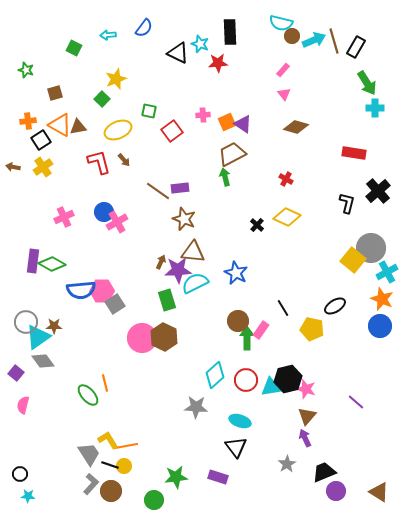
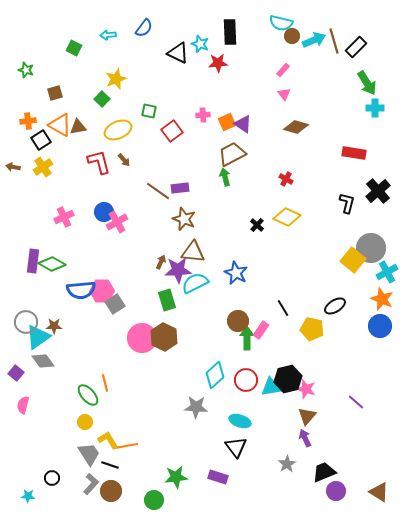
black rectangle at (356, 47): rotated 15 degrees clockwise
yellow circle at (124, 466): moved 39 px left, 44 px up
black circle at (20, 474): moved 32 px right, 4 px down
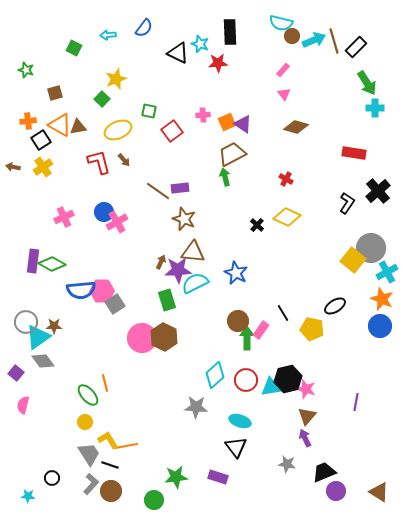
black L-shape at (347, 203): rotated 20 degrees clockwise
black line at (283, 308): moved 5 px down
purple line at (356, 402): rotated 60 degrees clockwise
gray star at (287, 464): rotated 30 degrees counterclockwise
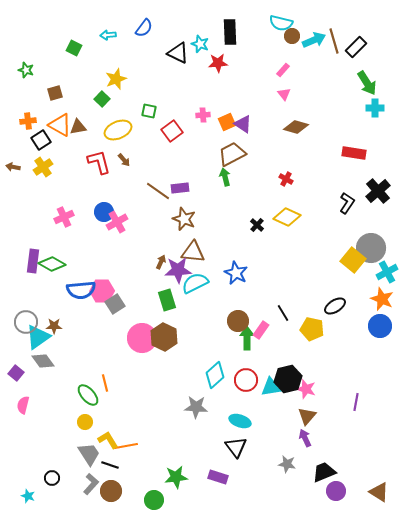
cyan star at (28, 496): rotated 16 degrees clockwise
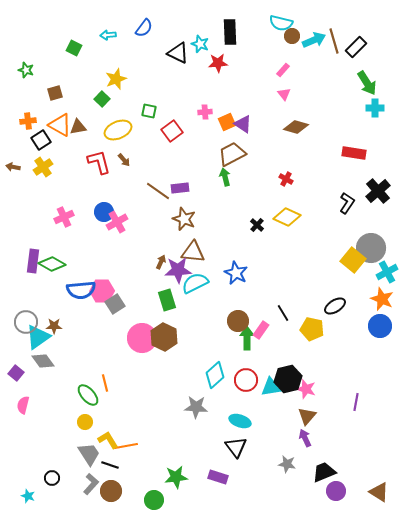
pink cross at (203, 115): moved 2 px right, 3 px up
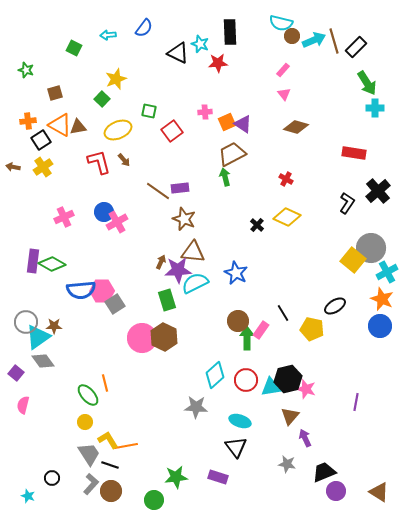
brown triangle at (307, 416): moved 17 px left
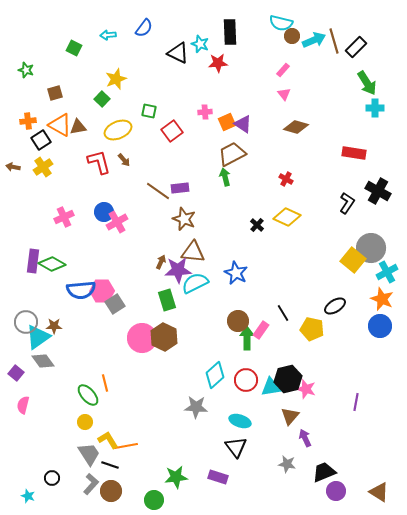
black cross at (378, 191): rotated 20 degrees counterclockwise
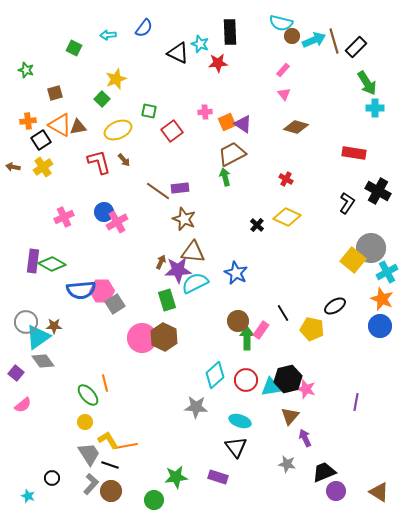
pink semicircle at (23, 405): rotated 144 degrees counterclockwise
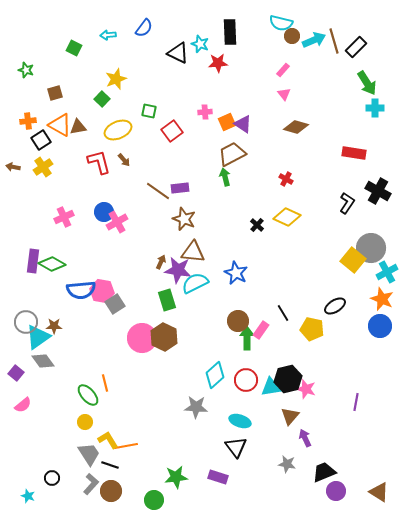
purple star at (178, 270): rotated 12 degrees clockwise
pink hexagon at (102, 291): rotated 10 degrees clockwise
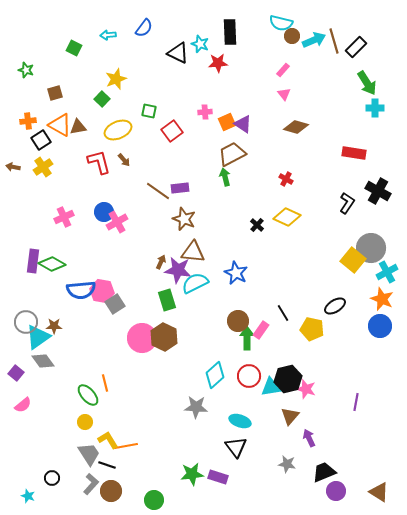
red circle at (246, 380): moved 3 px right, 4 px up
purple arrow at (305, 438): moved 4 px right
black line at (110, 465): moved 3 px left
green star at (176, 477): moved 16 px right, 3 px up
